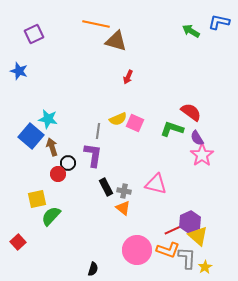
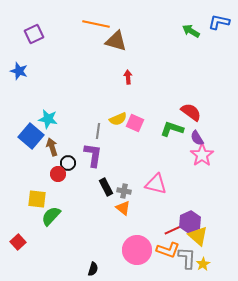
red arrow: rotated 152 degrees clockwise
yellow square: rotated 18 degrees clockwise
yellow star: moved 2 px left, 3 px up
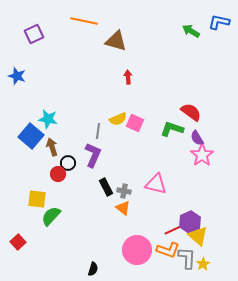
orange line: moved 12 px left, 3 px up
blue star: moved 2 px left, 5 px down
purple L-shape: rotated 15 degrees clockwise
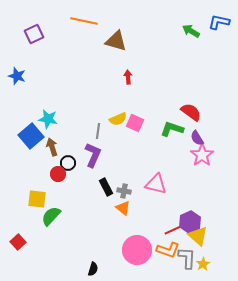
blue square: rotated 10 degrees clockwise
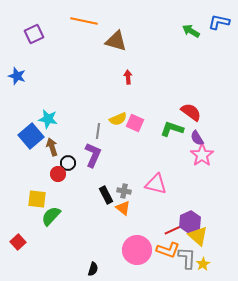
black rectangle: moved 8 px down
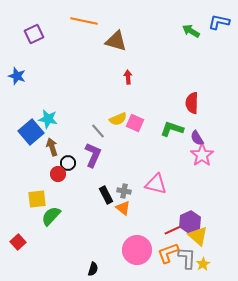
red semicircle: moved 1 px right, 9 px up; rotated 125 degrees counterclockwise
gray line: rotated 49 degrees counterclockwise
blue square: moved 4 px up
yellow square: rotated 12 degrees counterclockwise
orange L-shape: moved 3 px down; rotated 140 degrees clockwise
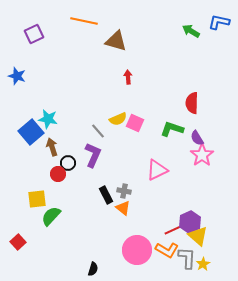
pink triangle: moved 1 px right, 14 px up; rotated 40 degrees counterclockwise
orange L-shape: moved 1 px left, 3 px up; rotated 130 degrees counterclockwise
